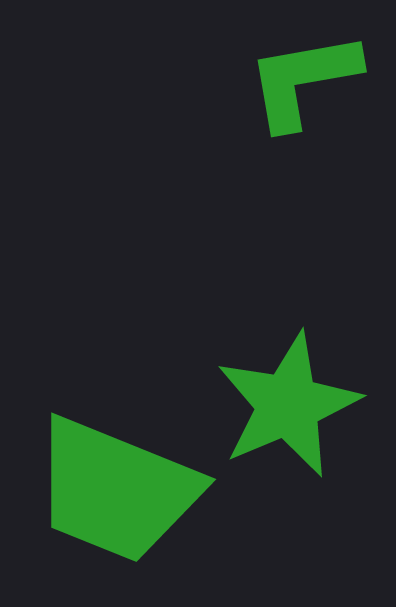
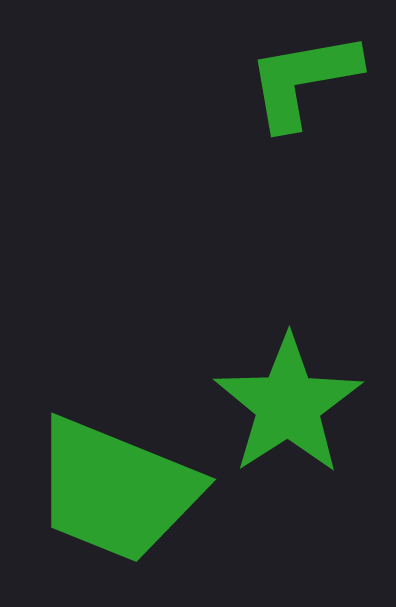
green star: rotated 10 degrees counterclockwise
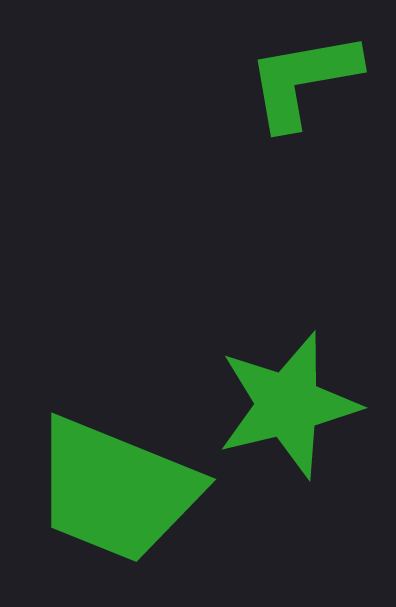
green star: rotated 19 degrees clockwise
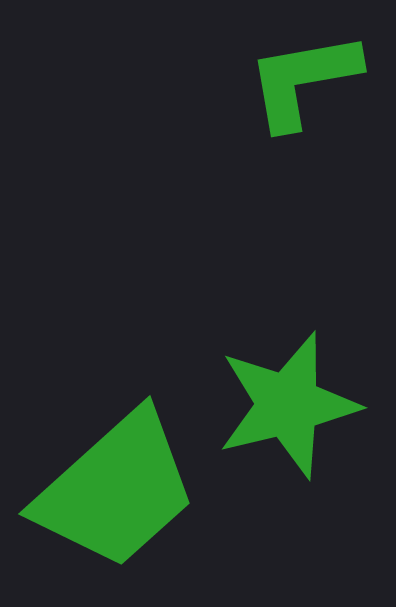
green trapezoid: rotated 64 degrees counterclockwise
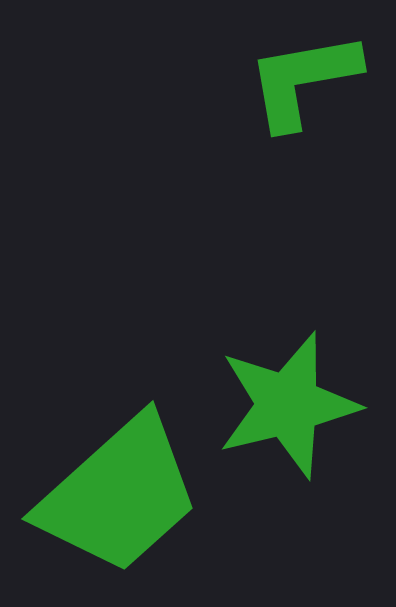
green trapezoid: moved 3 px right, 5 px down
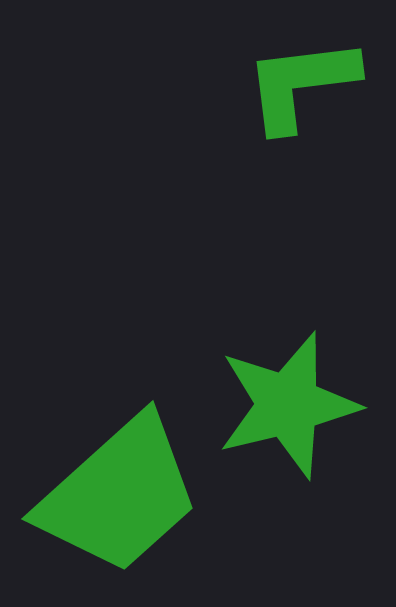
green L-shape: moved 2 px left, 4 px down; rotated 3 degrees clockwise
